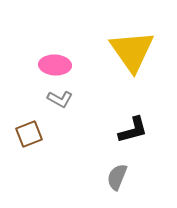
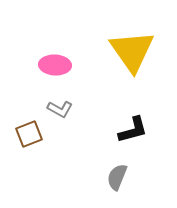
gray L-shape: moved 10 px down
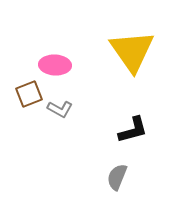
brown square: moved 40 px up
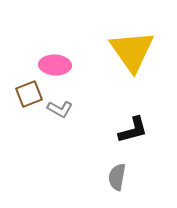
gray semicircle: rotated 12 degrees counterclockwise
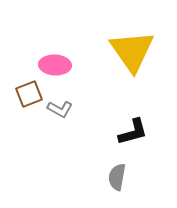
black L-shape: moved 2 px down
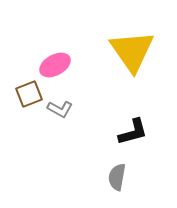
pink ellipse: rotated 32 degrees counterclockwise
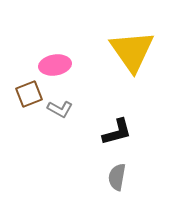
pink ellipse: rotated 20 degrees clockwise
black L-shape: moved 16 px left
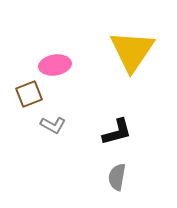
yellow triangle: rotated 9 degrees clockwise
gray L-shape: moved 7 px left, 16 px down
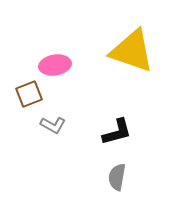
yellow triangle: rotated 45 degrees counterclockwise
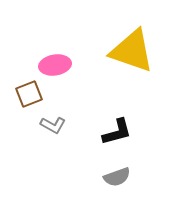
gray semicircle: rotated 120 degrees counterclockwise
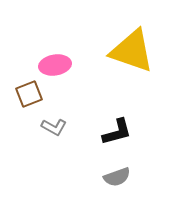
gray L-shape: moved 1 px right, 2 px down
